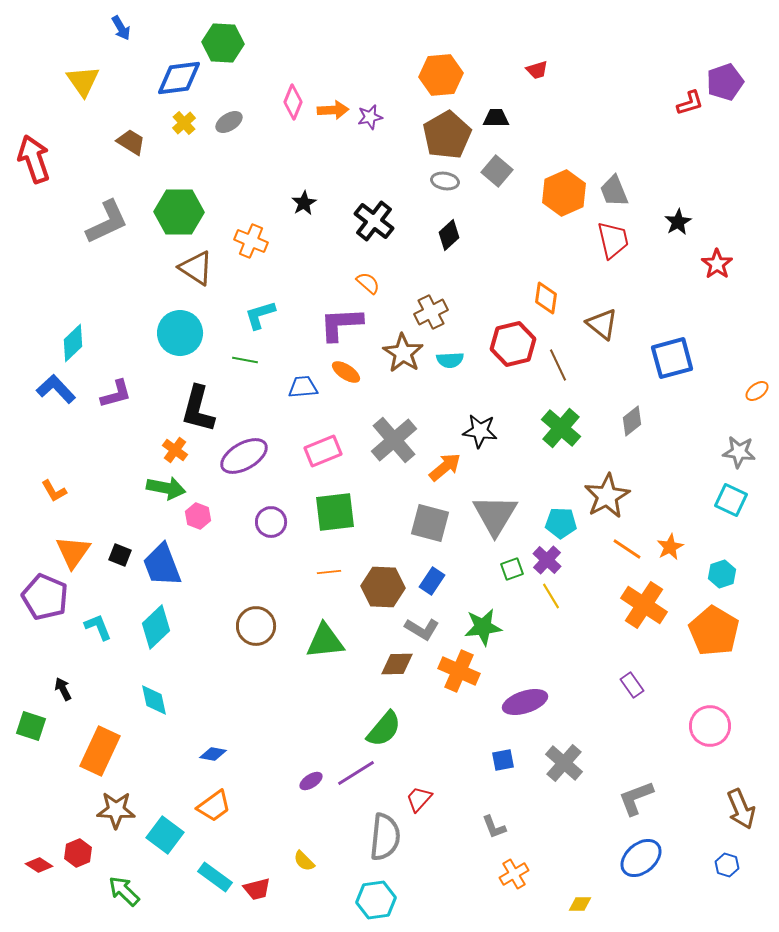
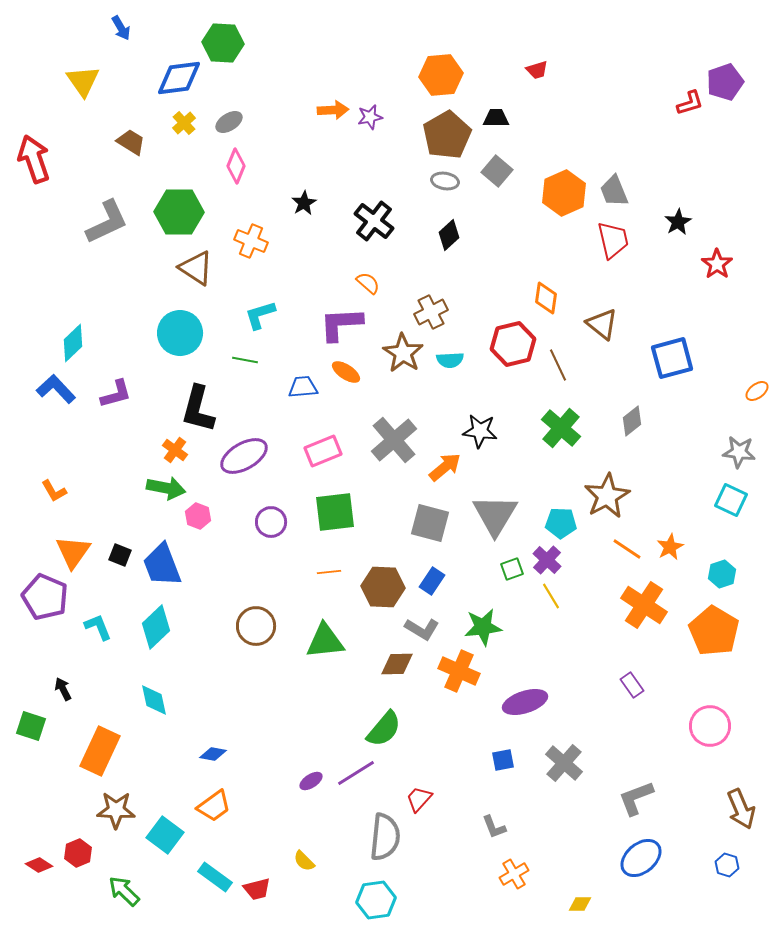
pink diamond at (293, 102): moved 57 px left, 64 px down
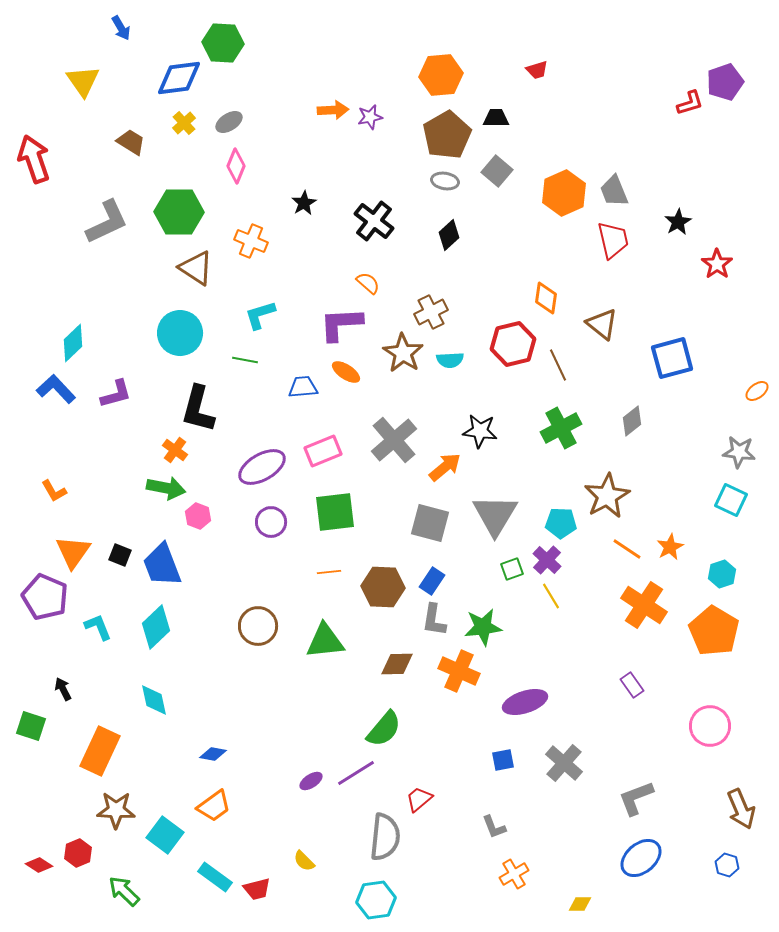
green cross at (561, 428): rotated 21 degrees clockwise
purple ellipse at (244, 456): moved 18 px right, 11 px down
brown circle at (256, 626): moved 2 px right
gray L-shape at (422, 629): moved 12 px right, 9 px up; rotated 68 degrees clockwise
red trapezoid at (419, 799): rotated 8 degrees clockwise
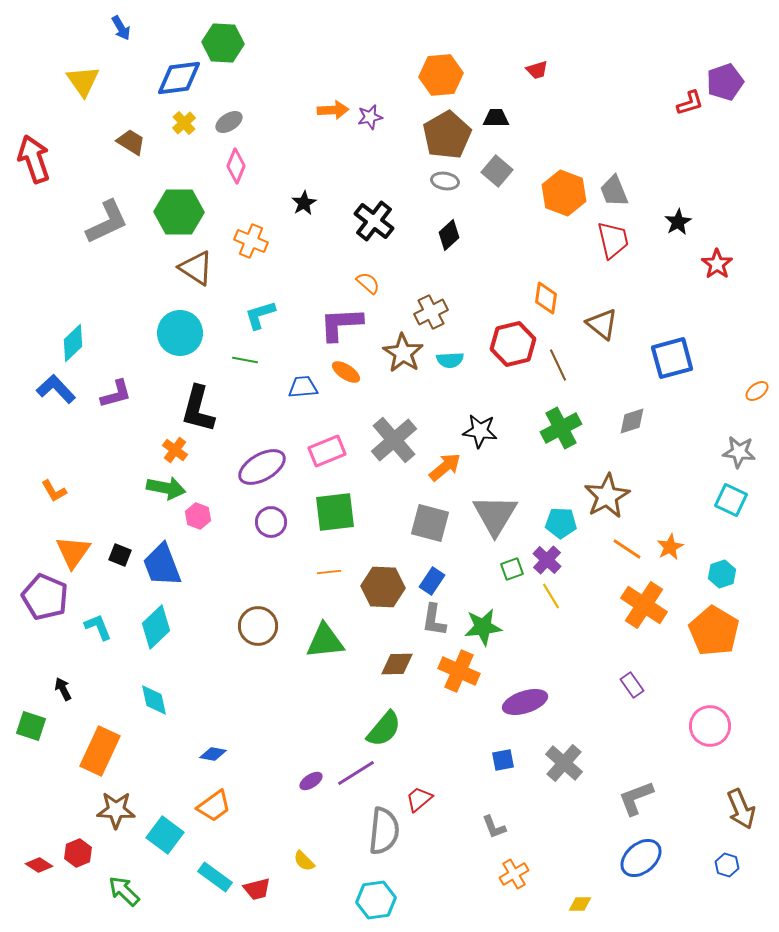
orange hexagon at (564, 193): rotated 15 degrees counterclockwise
gray diamond at (632, 421): rotated 20 degrees clockwise
pink rectangle at (323, 451): moved 4 px right
gray semicircle at (385, 837): moved 1 px left, 6 px up
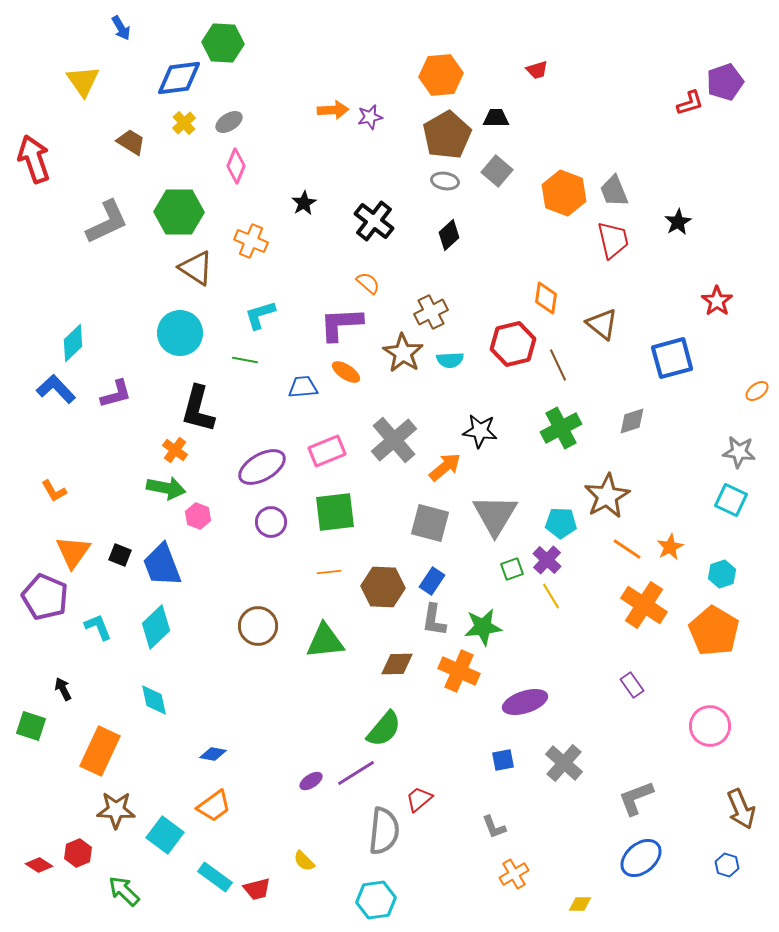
red star at (717, 264): moved 37 px down
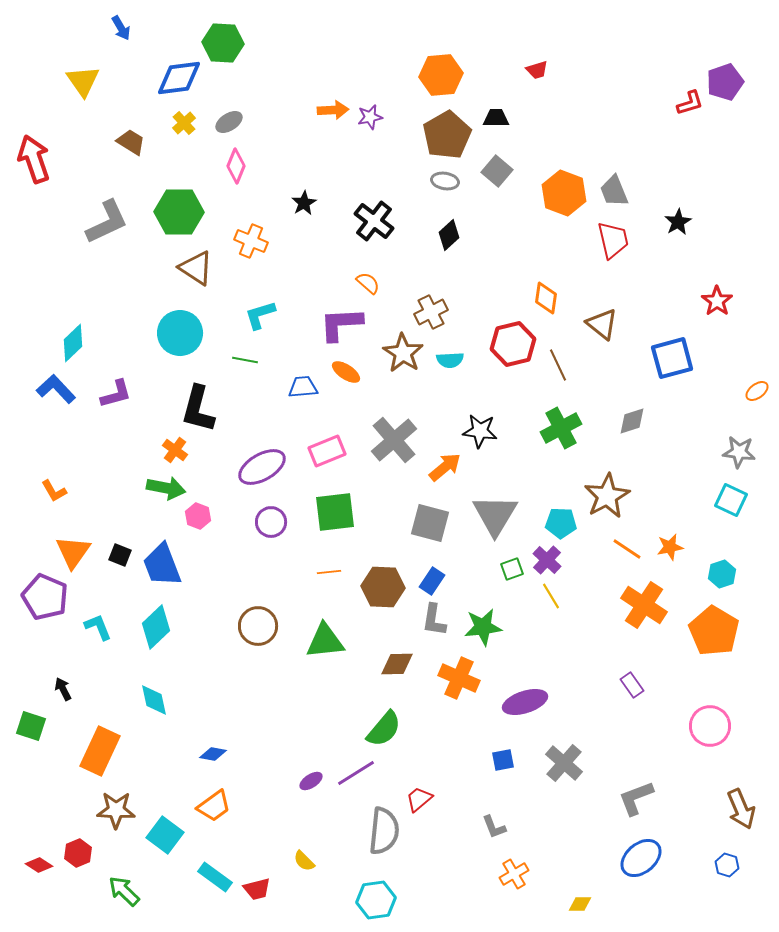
orange star at (670, 547): rotated 16 degrees clockwise
orange cross at (459, 671): moved 7 px down
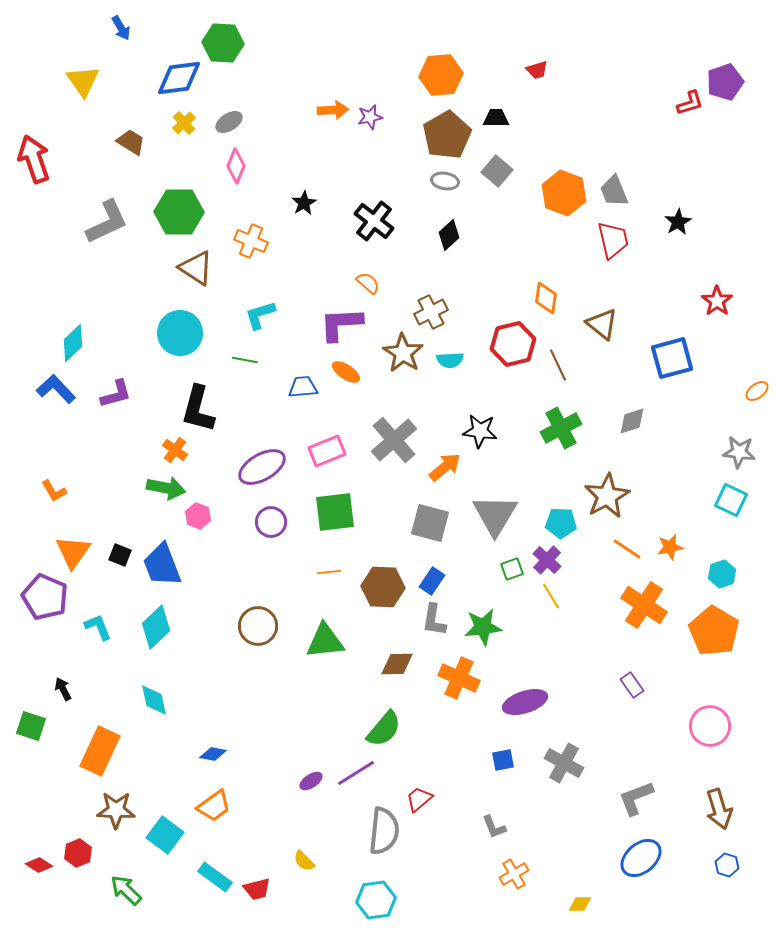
gray cross at (564, 763): rotated 12 degrees counterclockwise
brown arrow at (741, 809): moved 22 px left; rotated 6 degrees clockwise
green arrow at (124, 891): moved 2 px right, 1 px up
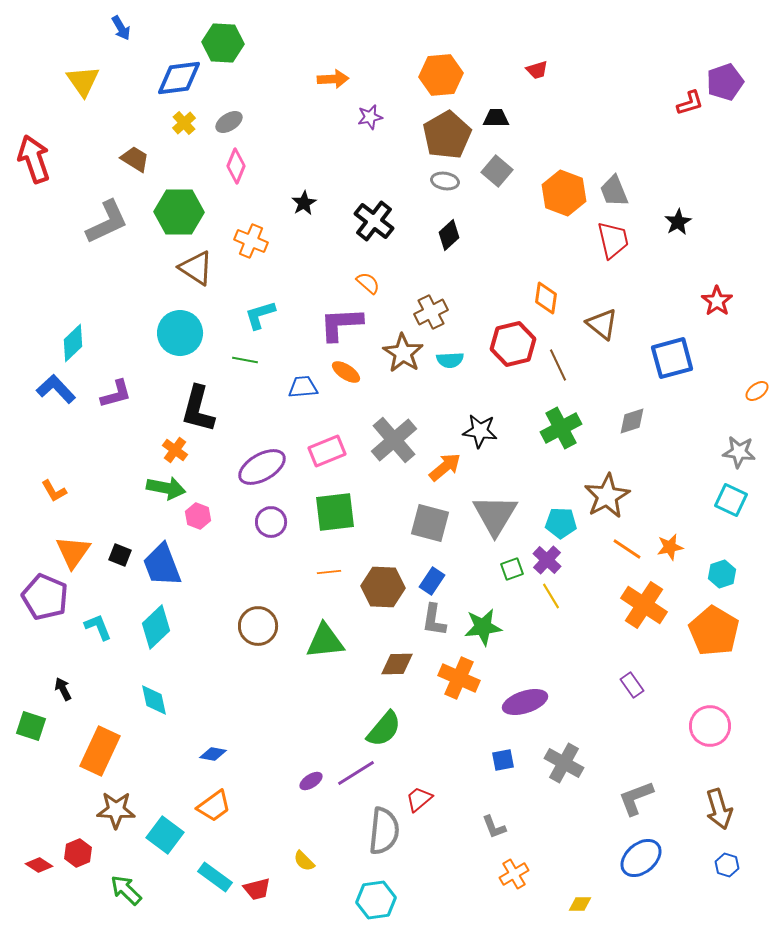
orange arrow at (333, 110): moved 31 px up
brown trapezoid at (131, 142): moved 4 px right, 17 px down
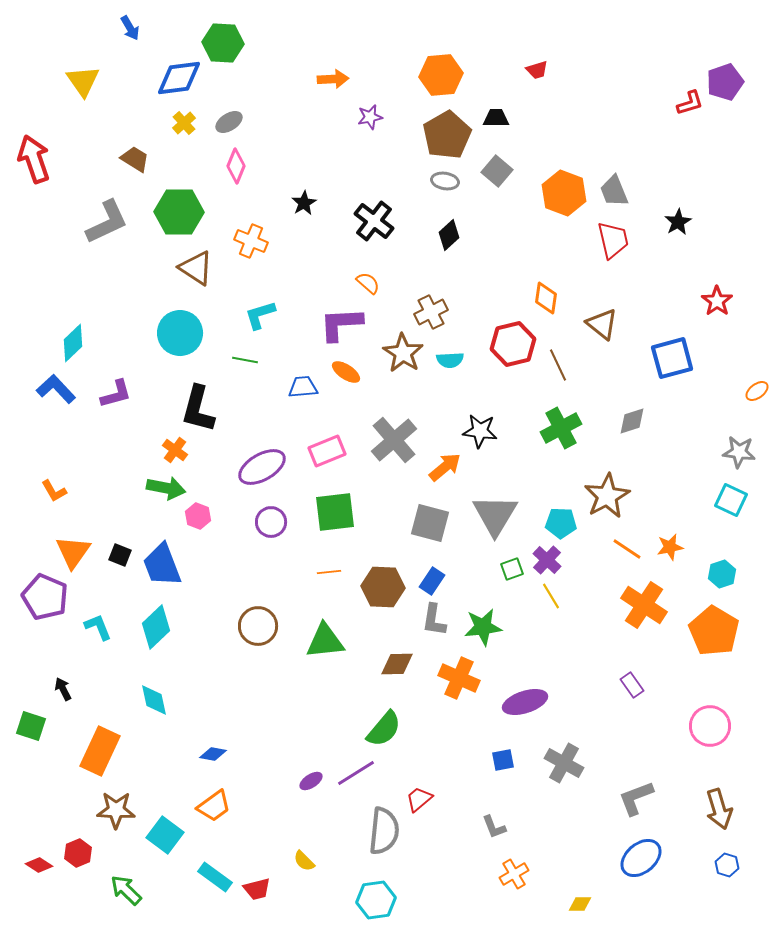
blue arrow at (121, 28): moved 9 px right
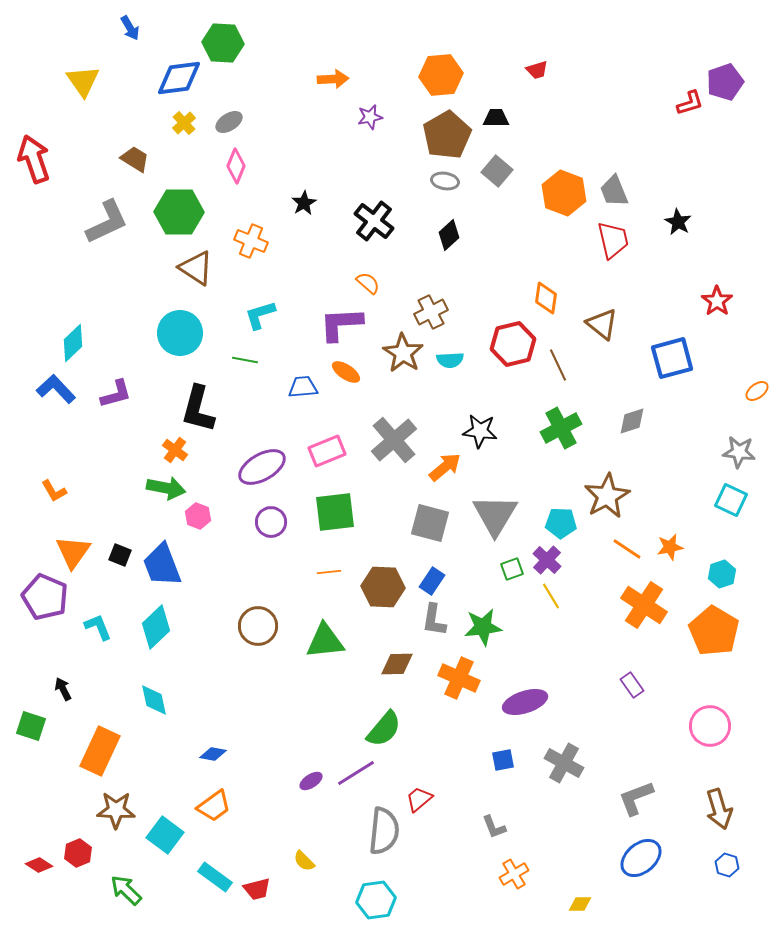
black star at (678, 222): rotated 12 degrees counterclockwise
